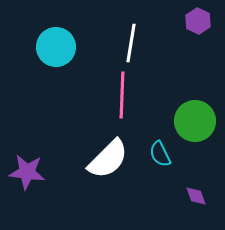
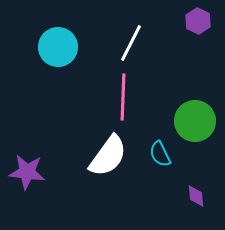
white line: rotated 18 degrees clockwise
cyan circle: moved 2 px right
pink line: moved 1 px right, 2 px down
white semicircle: moved 3 px up; rotated 9 degrees counterclockwise
purple diamond: rotated 15 degrees clockwise
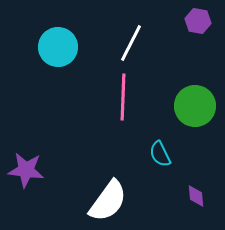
purple hexagon: rotated 15 degrees counterclockwise
green circle: moved 15 px up
white semicircle: moved 45 px down
purple star: moved 1 px left, 2 px up
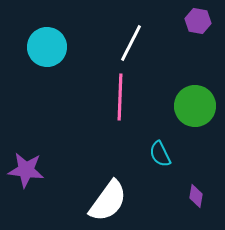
cyan circle: moved 11 px left
pink line: moved 3 px left
purple diamond: rotated 15 degrees clockwise
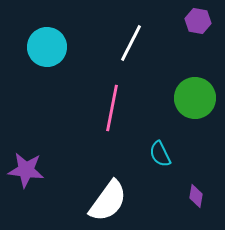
pink line: moved 8 px left, 11 px down; rotated 9 degrees clockwise
green circle: moved 8 px up
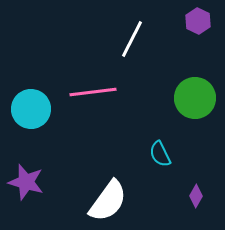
purple hexagon: rotated 15 degrees clockwise
white line: moved 1 px right, 4 px up
cyan circle: moved 16 px left, 62 px down
pink line: moved 19 px left, 16 px up; rotated 72 degrees clockwise
purple star: moved 12 px down; rotated 9 degrees clockwise
purple diamond: rotated 20 degrees clockwise
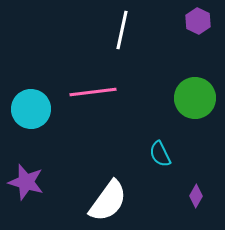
white line: moved 10 px left, 9 px up; rotated 15 degrees counterclockwise
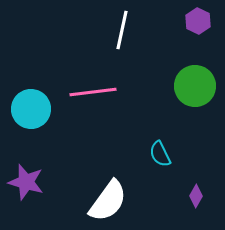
green circle: moved 12 px up
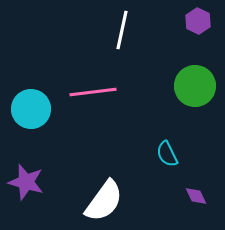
cyan semicircle: moved 7 px right
purple diamond: rotated 55 degrees counterclockwise
white semicircle: moved 4 px left
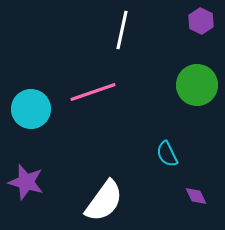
purple hexagon: moved 3 px right
green circle: moved 2 px right, 1 px up
pink line: rotated 12 degrees counterclockwise
